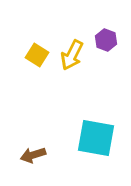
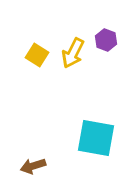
yellow arrow: moved 1 px right, 2 px up
brown arrow: moved 11 px down
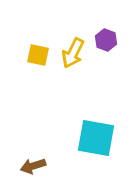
yellow square: moved 1 px right; rotated 20 degrees counterclockwise
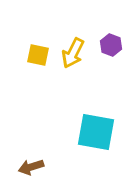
purple hexagon: moved 5 px right, 5 px down
cyan square: moved 6 px up
brown arrow: moved 2 px left, 1 px down
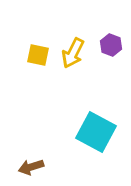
cyan square: rotated 18 degrees clockwise
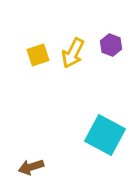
yellow square: rotated 30 degrees counterclockwise
cyan square: moved 9 px right, 3 px down
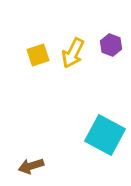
brown arrow: moved 1 px up
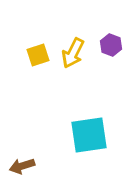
cyan square: moved 16 px left; rotated 36 degrees counterclockwise
brown arrow: moved 9 px left
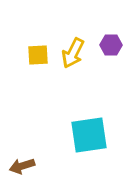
purple hexagon: rotated 20 degrees counterclockwise
yellow square: rotated 15 degrees clockwise
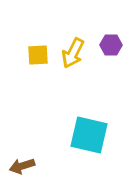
cyan square: rotated 21 degrees clockwise
